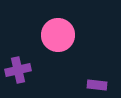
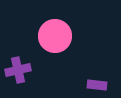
pink circle: moved 3 px left, 1 px down
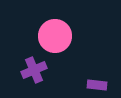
purple cross: moved 16 px right; rotated 10 degrees counterclockwise
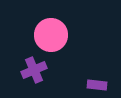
pink circle: moved 4 px left, 1 px up
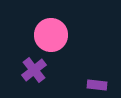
purple cross: rotated 15 degrees counterclockwise
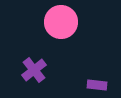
pink circle: moved 10 px right, 13 px up
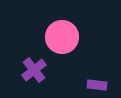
pink circle: moved 1 px right, 15 px down
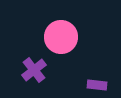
pink circle: moved 1 px left
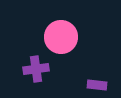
purple cross: moved 2 px right, 1 px up; rotated 30 degrees clockwise
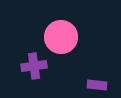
purple cross: moved 2 px left, 3 px up
